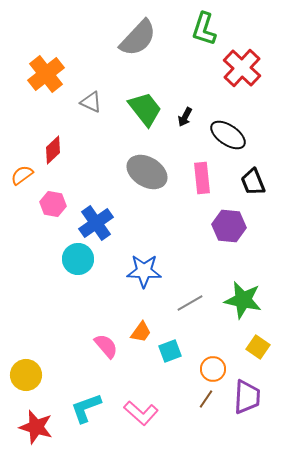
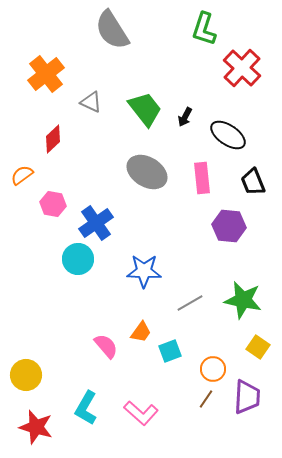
gray semicircle: moved 26 px left, 8 px up; rotated 105 degrees clockwise
red diamond: moved 11 px up
cyan L-shape: rotated 40 degrees counterclockwise
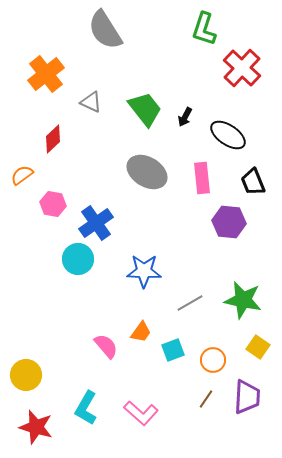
gray semicircle: moved 7 px left
purple hexagon: moved 4 px up
cyan square: moved 3 px right, 1 px up
orange circle: moved 9 px up
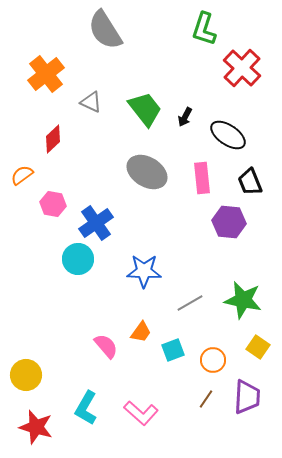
black trapezoid: moved 3 px left
